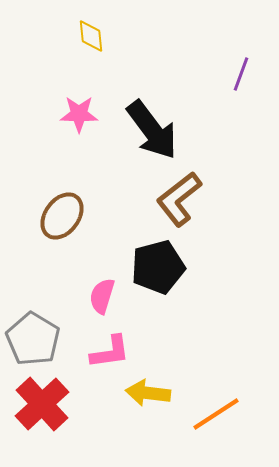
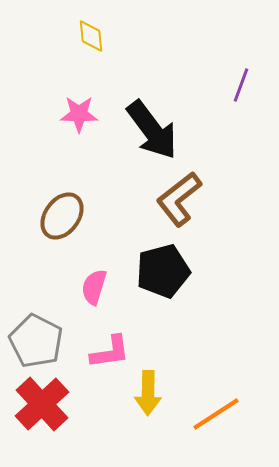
purple line: moved 11 px down
black pentagon: moved 5 px right, 4 px down
pink semicircle: moved 8 px left, 9 px up
gray pentagon: moved 3 px right, 2 px down; rotated 4 degrees counterclockwise
yellow arrow: rotated 96 degrees counterclockwise
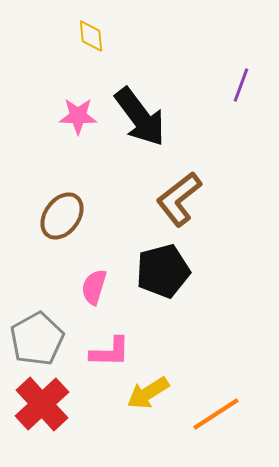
pink star: moved 1 px left, 2 px down
black arrow: moved 12 px left, 13 px up
gray pentagon: moved 1 px right, 2 px up; rotated 16 degrees clockwise
pink L-shape: rotated 9 degrees clockwise
yellow arrow: rotated 57 degrees clockwise
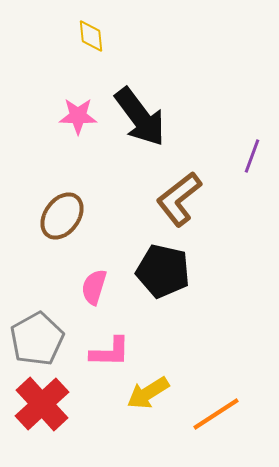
purple line: moved 11 px right, 71 px down
black pentagon: rotated 28 degrees clockwise
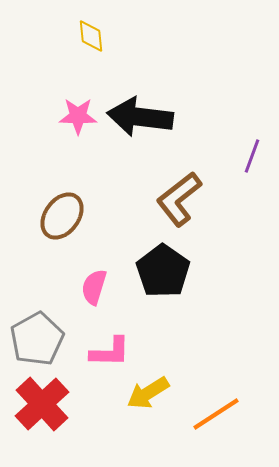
black arrow: rotated 134 degrees clockwise
black pentagon: rotated 22 degrees clockwise
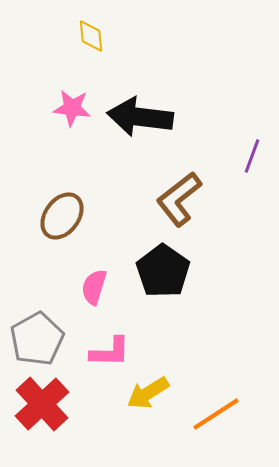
pink star: moved 6 px left, 8 px up; rotated 6 degrees clockwise
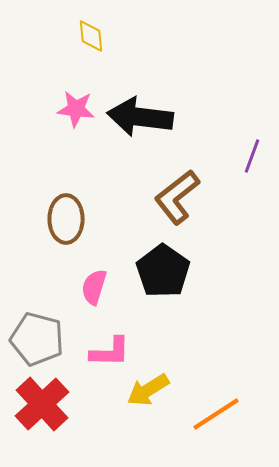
pink star: moved 4 px right, 1 px down
brown L-shape: moved 2 px left, 2 px up
brown ellipse: moved 4 px right, 3 px down; rotated 36 degrees counterclockwise
gray pentagon: rotated 28 degrees counterclockwise
yellow arrow: moved 3 px up
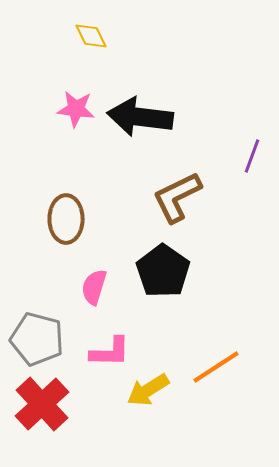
yellow diamond: rotated 20 degrees counterclockwise
brown L-shape: rotated 12 degrees clockwise
orange line: moved 47 px up
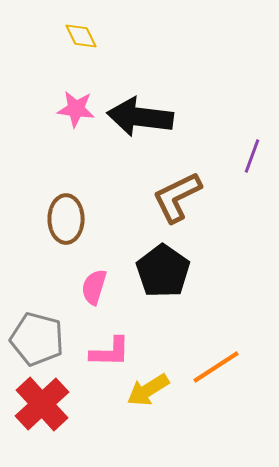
yellow diamond: moved 10 px left
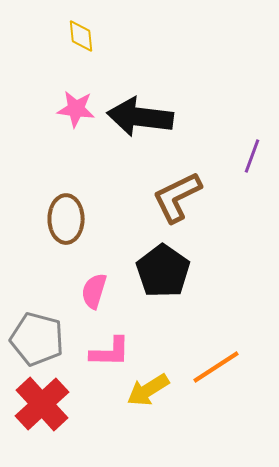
yellow diamond: rotated 20 degrees clockwise
pink semicircle: moved 4 px down
